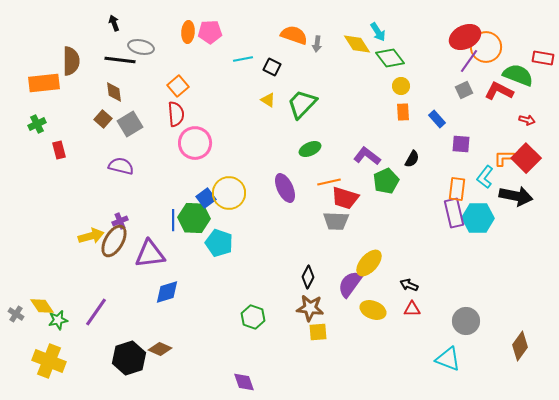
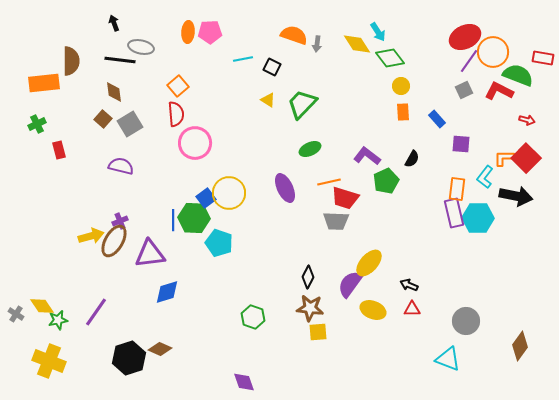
orange circle at (486, 47): moved 7 px right, 5 px down
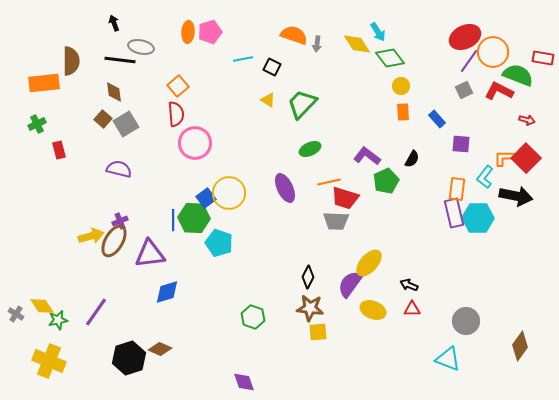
pink pentagon at (210, 32): rotated 15 degrees counterclockwise
gray square at (130, 124): moved 4 px left
purple semicircle at (121, 166): moved 2 px left, 3 px down
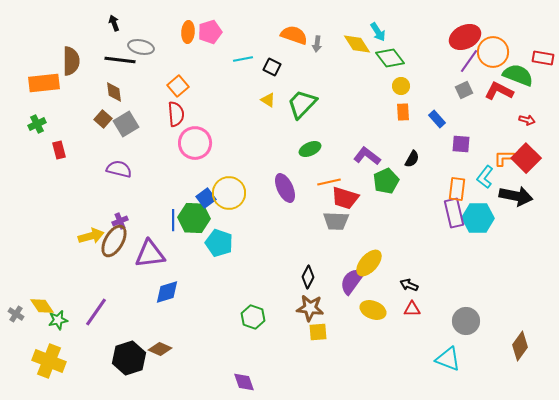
purple semicircle at (350, 284): moved 2 px right, 3 px up
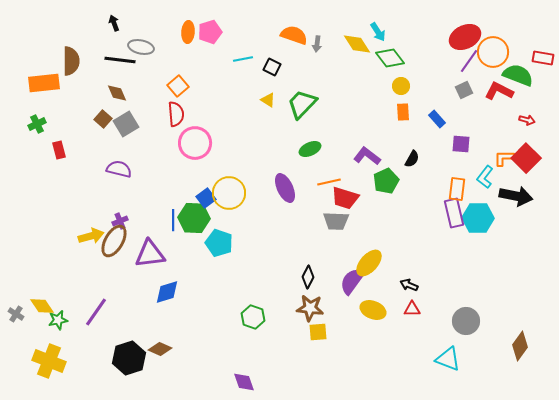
brown diamond at (114, 92): moved 3 px right, 1 px down; rotated 15 degrees counterclockwise
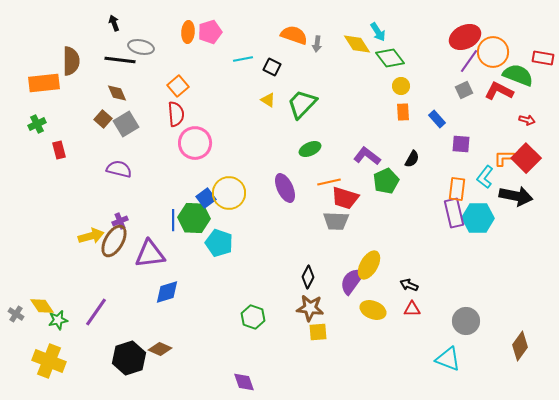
yellow ellipse at (369, 263): moved 2 px down; rotated 12 degrees counterclockwise
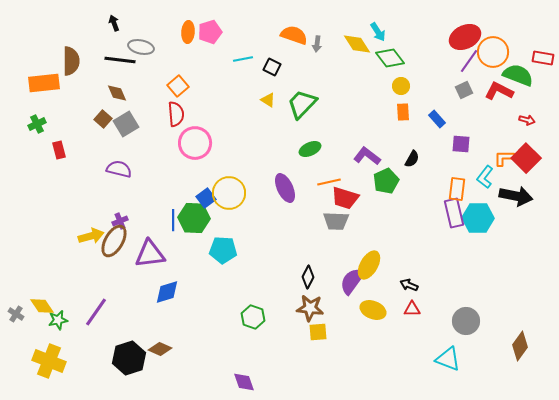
cyan pentagon at (219, 243): moved 4 px right, 7 px down; rotated 16 degrees counterclockwise
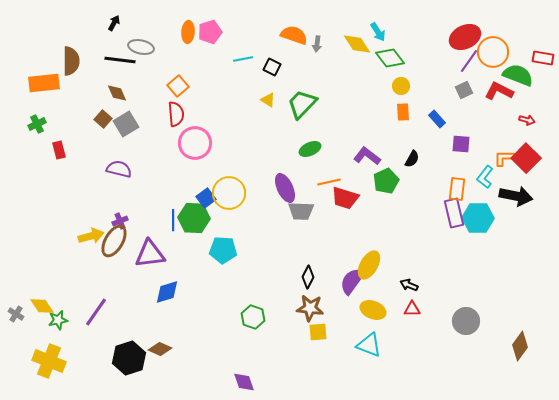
black arrow at (114, 23): rotated 49 degrees clockwise
gray trapezoid at (336, 221): moved 35 px left, 10 px up
cyan triangle at (448, 359): moved 79 px left, 14 px up
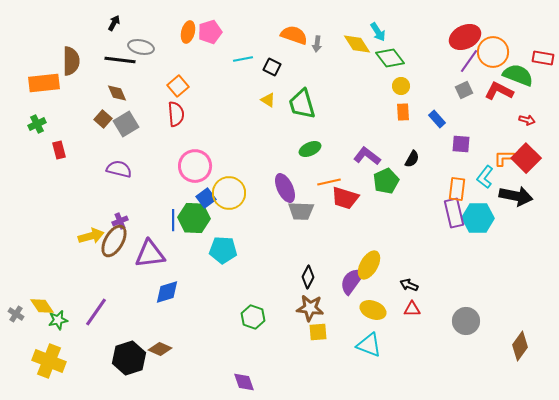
orange ellipse at (188, 32): rotated 10 degrees clockwise
green trapezoid at (302, 104): rotated 60 degrees counterclockwise
pink circle at (195, 143): moved 23 px down
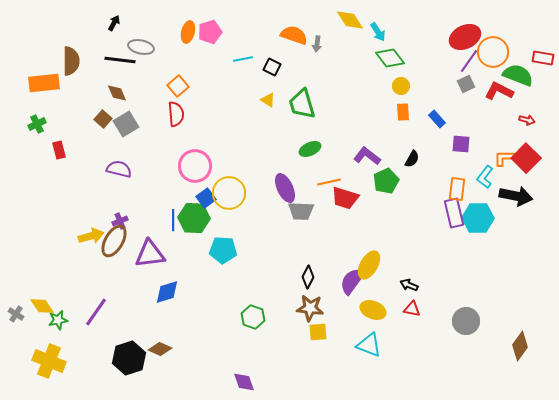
yellow diamond at (357, 44): moved 7 px left, 24 px up
gray square at (464, 90): moved 2 px right, 6 px up
red triangle at (412, 309): rotated 12 degrees clockwise
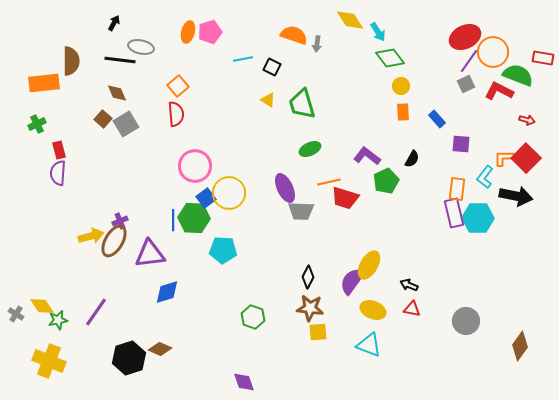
purple semicircle at (119, 169): moved 61 px left, 4 px down; rotated 100 degrees counterclockwise
